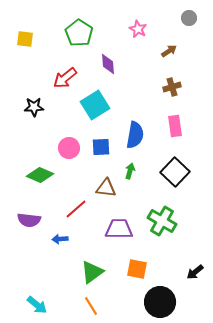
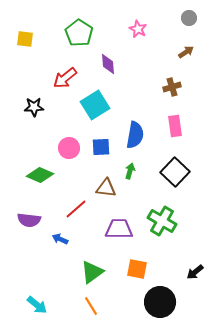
brown arrow: moved 17 px right, 1 px down
blue arrow: rotated 28 degrees clockwise
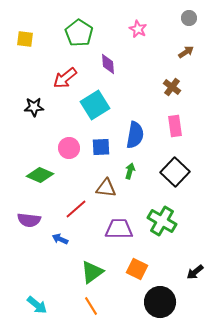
brown cross: rotated 36 degrees counterclockwise
orange square: rotated 15 degrees clockwise
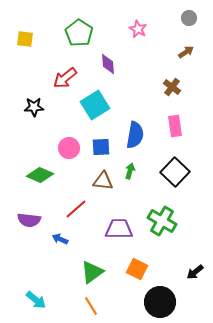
brown triangle: moved 3 px left, 7 px up
cyan arrow: moved 1 px left, 5 px up
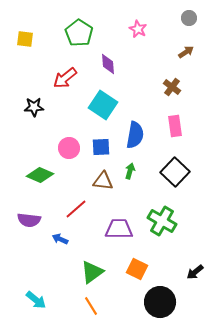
cyan square: moved 8 px right; rotated 24 degrees counterclockwise
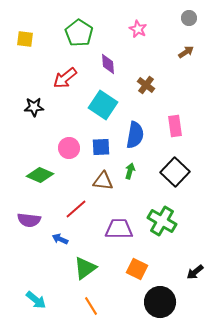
brown cross: moved 26 px left, 2 px up
green triangle: moved 7 px left, 4 px up
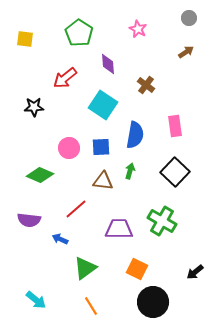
black circle: moved 7 px left
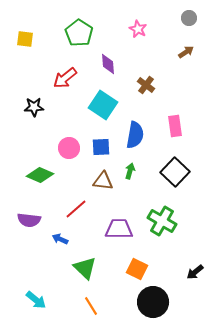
green triangle: rotated 40 degrees counterclockwise
